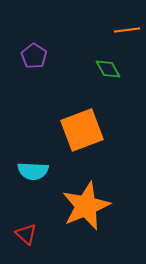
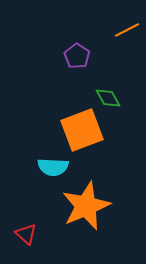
orange line: rotated 20 degrees counterclockwise
purple pentagon: moved 43 px right
green diamond: moved 29 px down
cyan semicircle: moved 20 px right, 4 px up
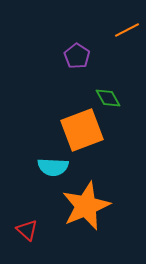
red triangle: moved 1 px right, 4 px up
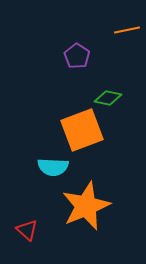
orange line: rotated 15 degrees clockwise
green diamond: rotated 48 degrees counterclockwise
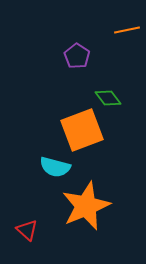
green diamond: rotated 40 degrees clockwise
cyan semicircle: moved 2 px right; rotated 12 degrees clockwise
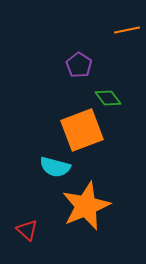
purple pentagon: moved 2 px right, 9 px down
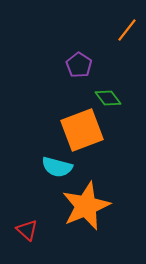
orange line: rotated 40 degrees counterclockwise
cyan semicircle: moved 2 px right
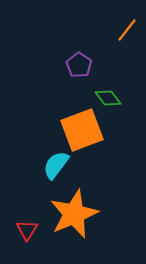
cyan semicircle: moved 1 px left, 2 px up; rotated 112 degrees clockwise
orange star: moved 12 px left, 8 px down
red triangle: rotated 20 degrees clockwise
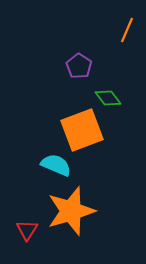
orange line: rotated 15 degrees counterclockwise
purple pentagon: moved 1 px down
cyan semicircle: rotated 76 degrees clockwise
orange star: moved 3 px left, 3 px up; rotated 6 degrees clockwise
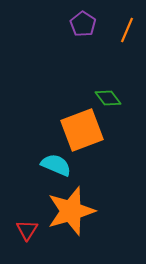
purple pentagon: moved 4 px right, 42 px up
